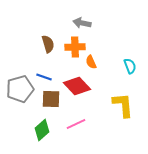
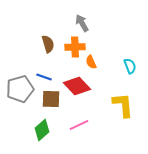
gray arrow: rotated 48 degrees clockwise
pink line: moved 3 px right, 1 px down
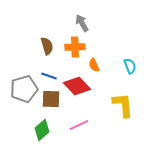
brown semicircle: moved 1 px left, 2 px down
orange semicircle: moved 3 px right, 3 px down
blue line: moved 5 px right, 1 px up
gray pentagon: moved 4 px right
